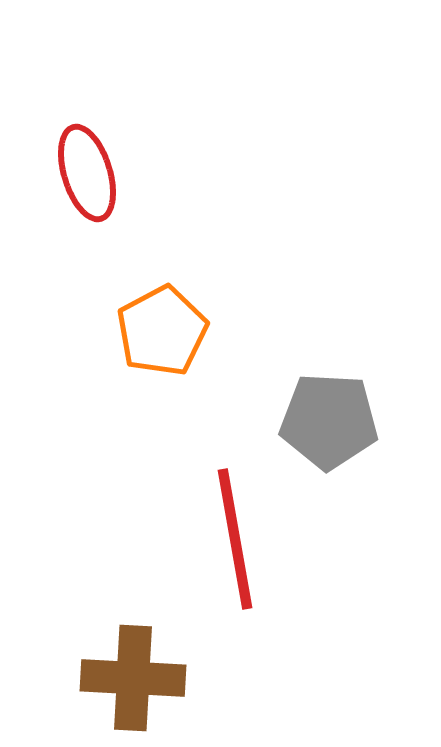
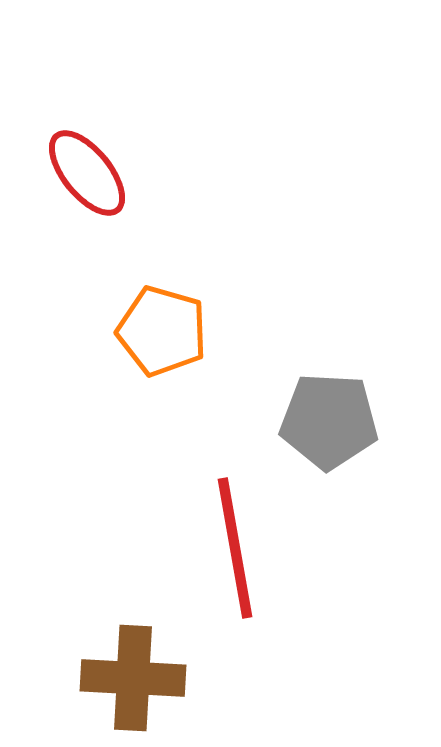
red ellipse: rotated 22 degrees counterclockwise
orange pentagon: rotated 28 degrees counterclockwise
red line: moved 9 px down
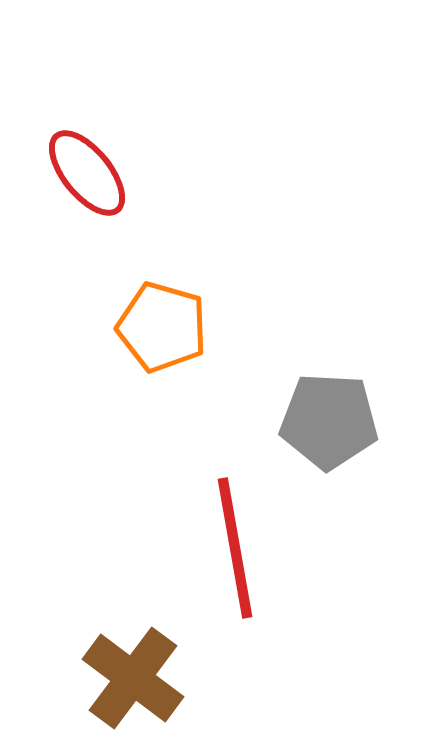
orange pentagon: moved 4 px up
brown cross: rotated 34 degrees clockwise
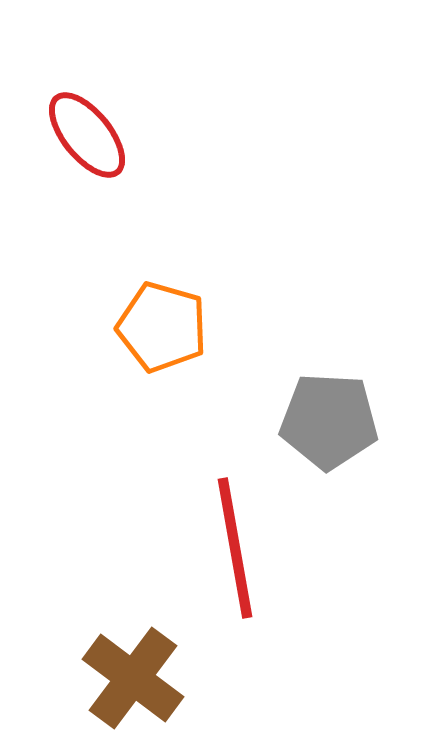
red ellipse: moved 38 px up
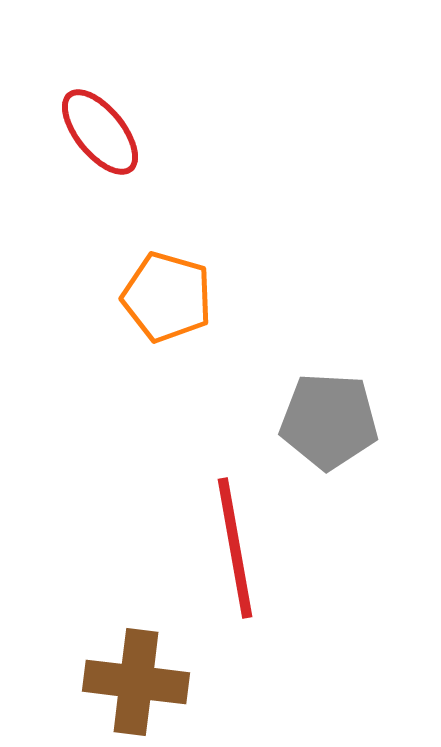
red ellipse: moved 13 px right, 3 px up
orange pentagon: moved 5 px right, 30 px up
brown cross: moved 3 px right, 4 px down; rotated 30 degrees counterclockwise
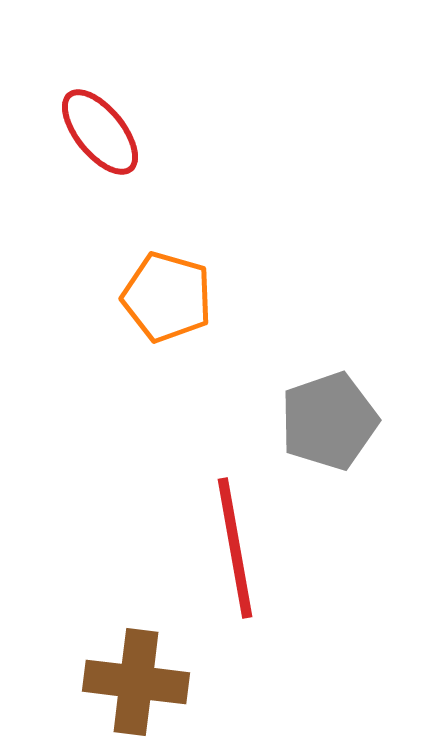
gray pentagon: rotated 22 degrees counterclockwise
